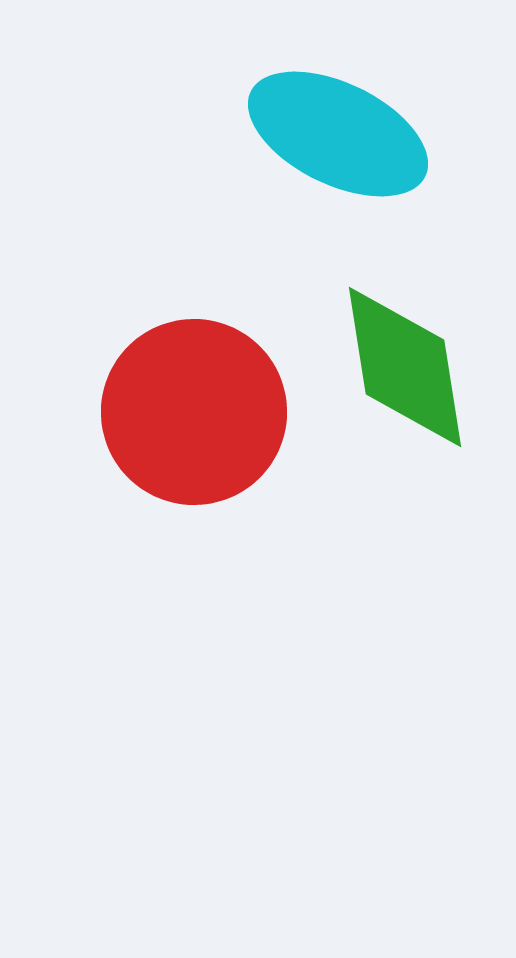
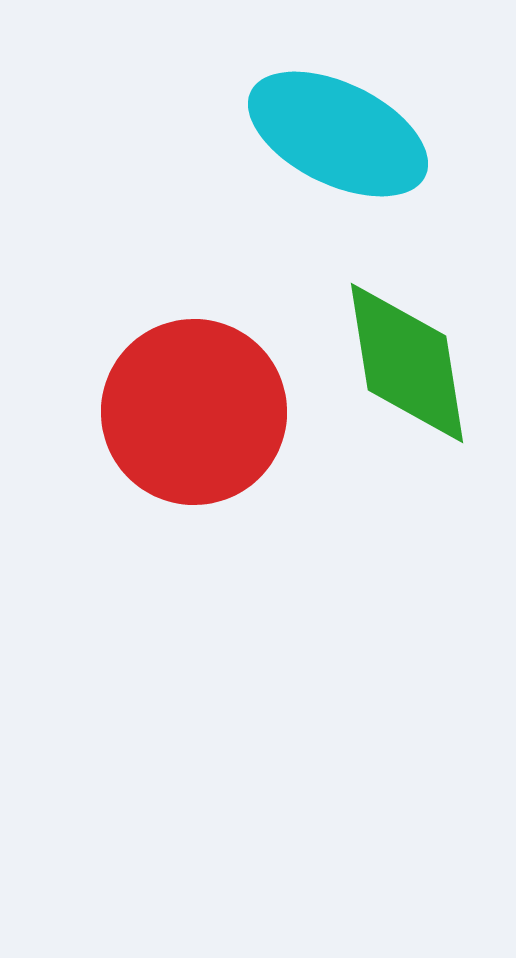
green diamond: moved 2 px right, 4 px up
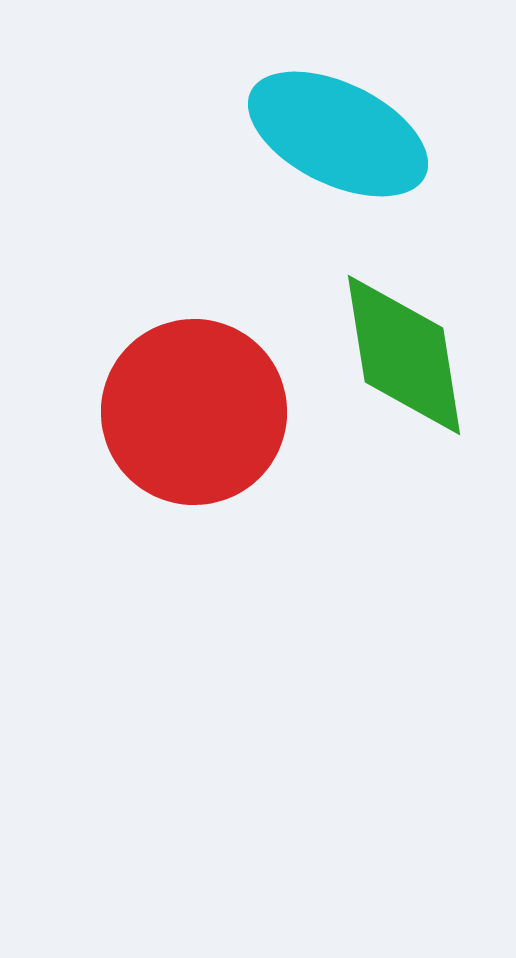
green diamond: moved 3 px left, 8 px up
